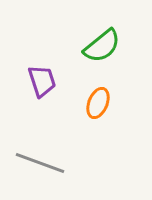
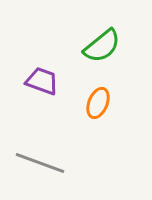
purple trapezoid: rotated 52 degrees counterclockwise
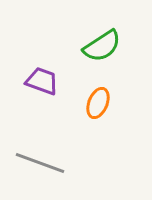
green semicircle: rotated 6 degrees clockwise
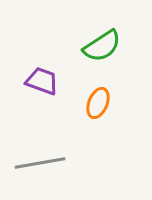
gray line: rotated 30 degrees counterclockwise
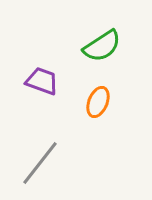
orange ellipse: moved 1 px up
gray line: rotated 42 degrees counterclockwise
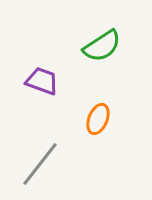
orange ellipse: moved 17 px down
gray line: moved 1 px down
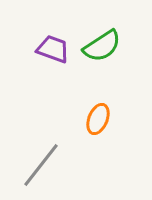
purple trapezoid: moved 11 px right, 32 px up
gray line: moved 1 px right, 1 px down
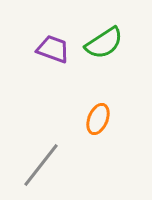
green semicircle: moved 2 px right, 3 px up
